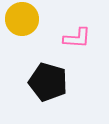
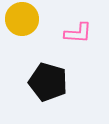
pink L-shape: moved 1 px right, 5 px up
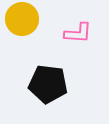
black pentagon: moved 2 px down; rotated 9 degrees counterclockwise
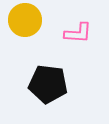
yellow circle: moved 3 px right, 1 px down
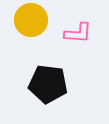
yellow circle: moved 6 px right
